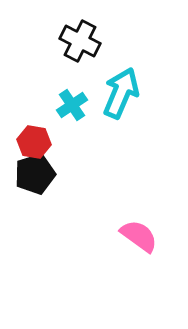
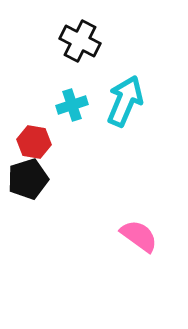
cyan arrow: moved 4 px right, 8 px down
cyan cross: rotated 16 degrees clockwise
black pentagon: moved 7 px left, 5 px down
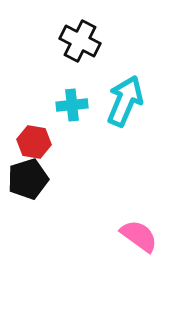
cyan cross: rotated 12 degrees clockwise
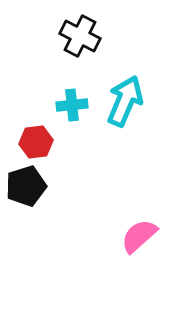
black cross: moved 5 px up
red hexagon: moved 2 px right; rotated 16 degrees counterclockwise
black pentagon: moved 2 px left, 7 px down
pink semicircle: rotated 78 degrees counterclockwise
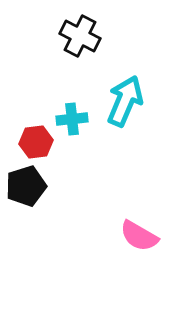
cyan cross: moved 14 px down
pink semicircle: rotated 108 degrees counterclockwise
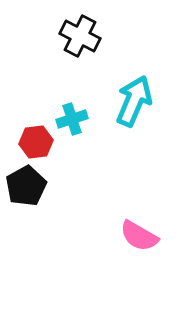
cyan arrow: moved 9 px right
cyan cross: rotated 12 degrees counterclockwise
black pentagon: rotated 12 degrees counterclockwise
